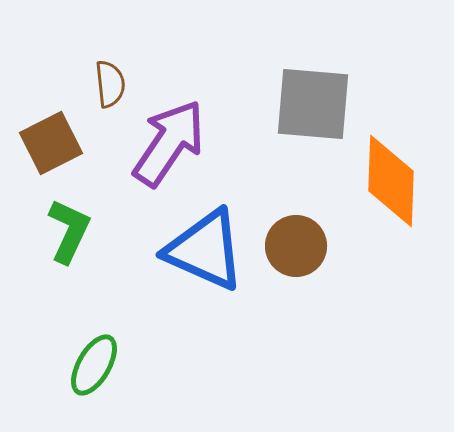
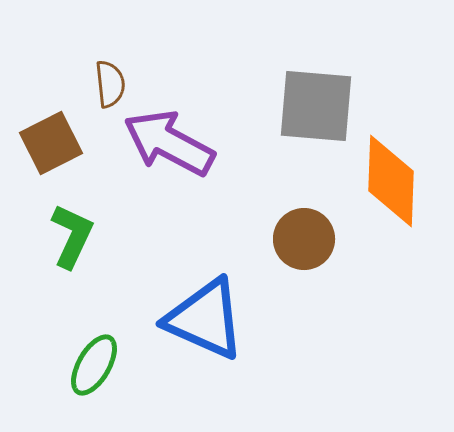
gray square: moved 3 px right, 2 px down
purple arrow: rotated 96 degrees counterclockwise
green L-shape: moved 3 px right, 5 px down
brown circle: moved 8 px right, 7 px up
blue triangle: moved 69 px down
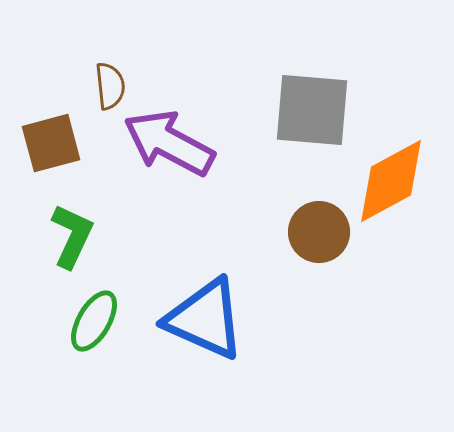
brown semicircle: moved 2 px down
gray square: moved 4 px left, 4 px down
brown square: rotated 12 degrees clockwise
orange diamond: rotated 60 degrees clockwise
brown circle: moved 15 px right, 7 px up
green ellipse: moved 44 px up
